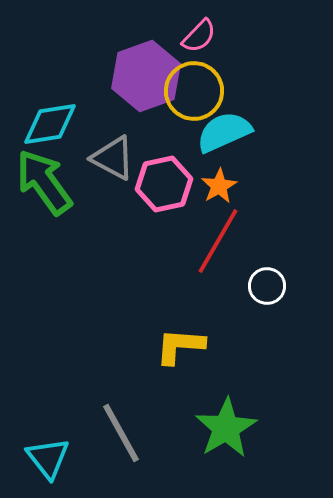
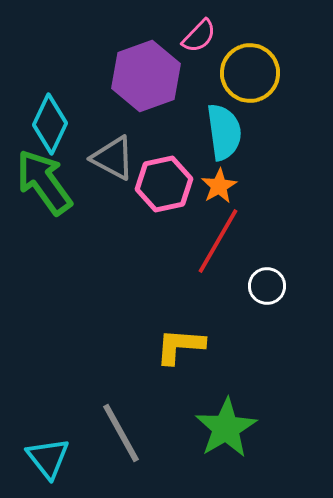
yellow circle: moved 56 px right, 18 px up
cyan diamond: rotated 56 degrees counterclockwise
cyan semicircle: rotated 106 degrees clockwise
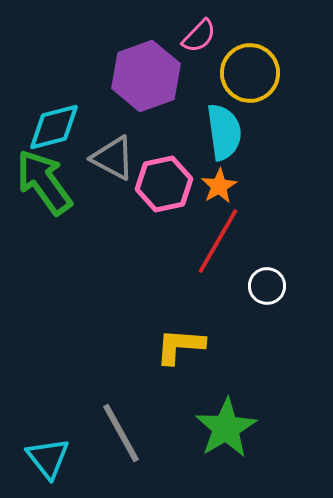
cyan diamond: moved 4 px right, 3 px down; rotated 50 degrees clockwise
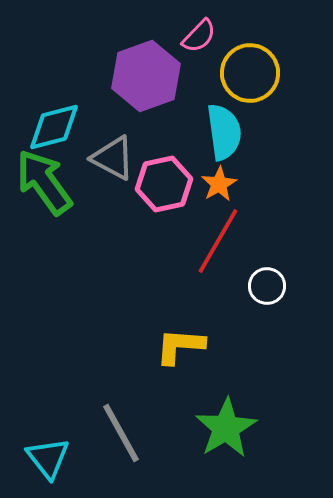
orange star: moved 2 px up
